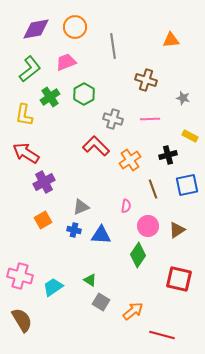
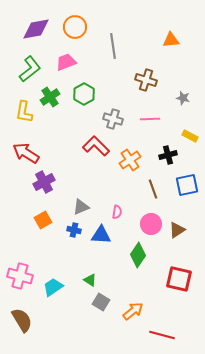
yellow L-shape: moved 3 px up
pink semicircle: moved 9 px left, 6 px down
pink circle: moved 3 px right, 2 px up
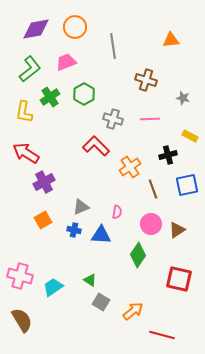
orange cross: moved 7 px down
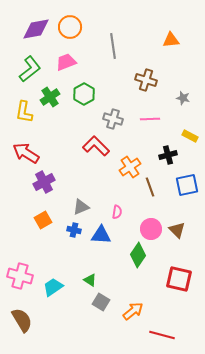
orange circle: moved 5 px left
brown line: moved 3 px left, 2 px up
pink circle: moved 5 px down
brown triangle: rotated 42 degrees counterclockwise
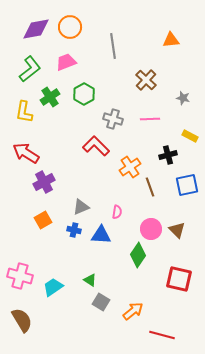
brown cross: rotated 25 degrees clockwise
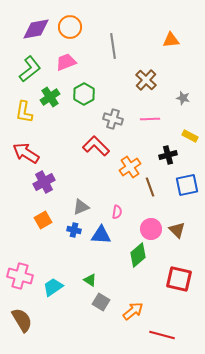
green diamond: rotated 15 degrees clockwise
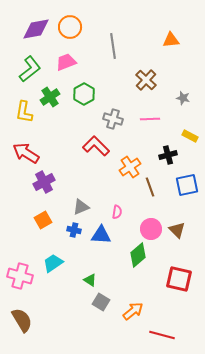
cyan trapezoid: moved 24 px up
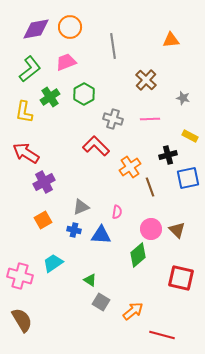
blue square: moved 1 px right, 7 px up
red square: moved 2 px right, 1 px up
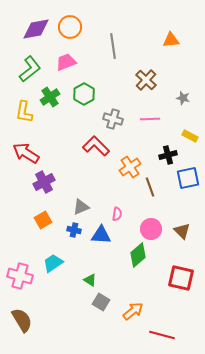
pink semicircle: moved 2 px down
brown triangle: moved 5 px right, 1 px down
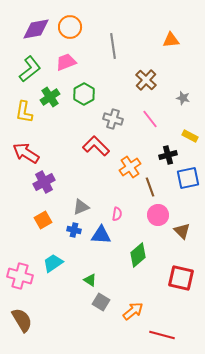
pink line: rotated 54 degrees clockwise
pink circle: moved 7 px right, 14 px up
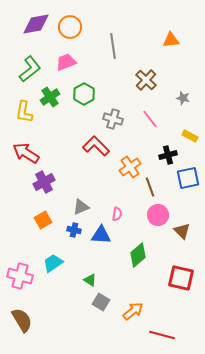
purple diamond: moved 5 px up
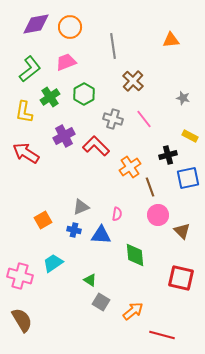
brown cross: moved 13 px left, 1 px down
pink line: moved 6 px left
purple cross: moved 20 px right, 46 px up
green diamond: moved 3 px left; rotated 55 degrees counterclockwise
